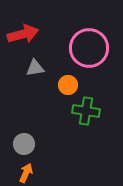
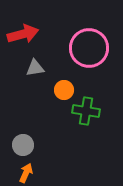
orange circle: moved 4 px left, 5 px down
gray circle: moved 1 px left, 1 px down
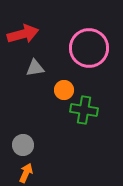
green cross: moved 2 px left, 1 px up
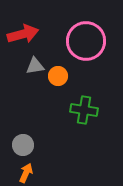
pink circle: moved 3 px left, 7 px up
gray triangle: moved 2 px up
orange circle: moved 6 px left, 14 px up
